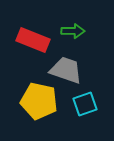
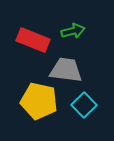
green arrow: rotated 15 degrees counterclockwise
gray trapezoid: rotated 12 degrees counterclockwise
cyan square: moved 1 px left, 1 px down; rotated 25 degrees counterclockwise
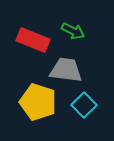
green arrow: rotated 40 degrees clockwise
yellow pentagon: moved 1 px left, 1 px down; rotated 6 degrees clockwise
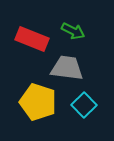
red rectangle: moved 1 px left, 1 px up
gray trapezoid: moved 1 px right, 2 px up
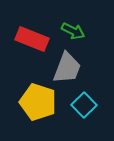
gray trapezoid: rotated 104 degrees clockwise
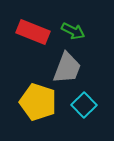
red rectangle: moved 1 px right, 7 px up
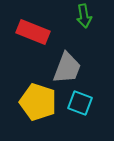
green arrow: moved 11 px right, 15 px up; rotated 55 degrees clockwise
cyan square: moved 4 px left, 2 px up; rotated 25 degrees counterclockwise
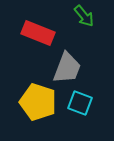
green arrow: rotated 30 degrees counterclockwise
red rectangle: moved 5 px right, 1 px down
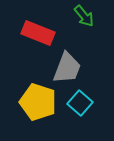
cyan square: rotated 20 degrees clockwise
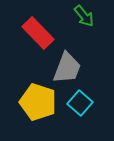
red rectangle: rotated 24 degrees clockwise
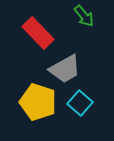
gray trapezoid: moved 2 px left, 1 px down; rotated 40 degrees clockwise
